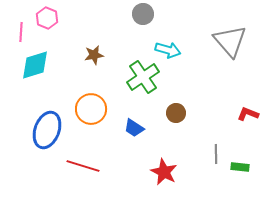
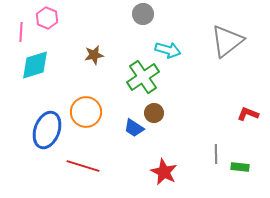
gray triangle: moved 3 px left; rotated 33 degrees clockwise
orange circle: moved 5 px left, 3 px down
brown circle: moved 22 px left
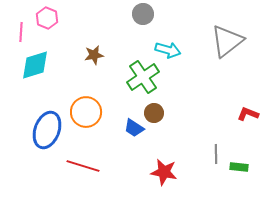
green rectangle: moved 1 px left
red star: rotated 16 degrees counterclockwise
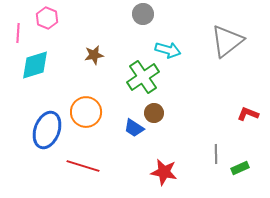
pink line: moved 3 px left, 1 px down
green rectangle: moved 1 px right, 1 px down; rotated 30 degrees counterclockwise
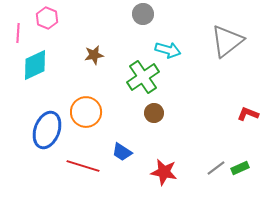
cyan diamond: rotated 8 degrees counterclockwise
blue trapezoid: moved 12 px left, 24 px down
gray line: moved 14 px down; rotated 54 degrees clockwise
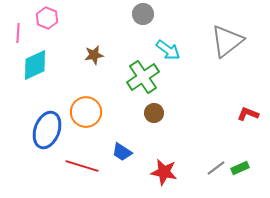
cyan arrow: rotated 20 degrees clockwise
red line: moved 1 px left
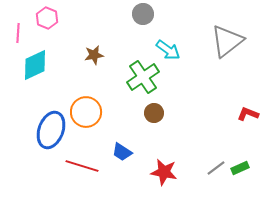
blue ellipse: moved 4 px right
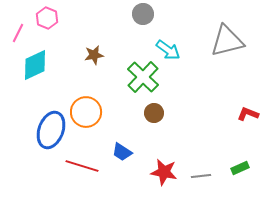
pink line: rotated 24 degrees clockwise
gray triangle: rotated 24 degrees clockwise
green cross: rotated 12 degrees counterclockwise
gray line: moved 15 px left, 8 px down; rotated 30 degrees clockwise
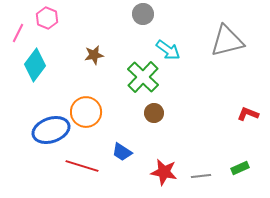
cyan diamond: rotated 28 degrees counterclockwise
blue ellipse: rotated 51 degrees clockwise
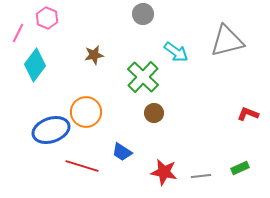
cyan arrow: moved 8 px right, 2 px down
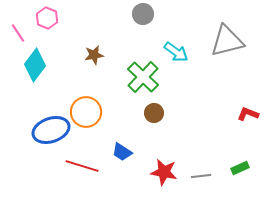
pink line: rotated 60 degrees counterclockwise
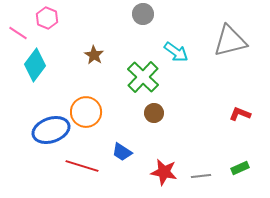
pink line: rotated 24 degrees counterclockwise
gray triangle: moved 3 px right
brown star: rotated 30 degrees counterclockwise
red L-shape: moved 8 px left
